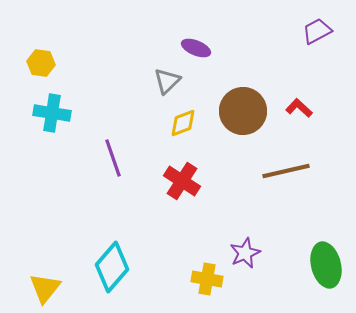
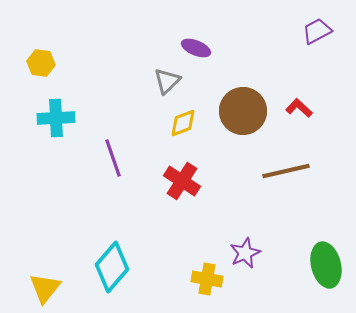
cyan cross: moved 4 px right, 5 px down; rotated 12 degrees counterclockwise
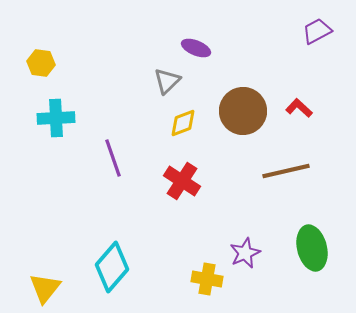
green ellipse: moved 14 px left, 17 px up
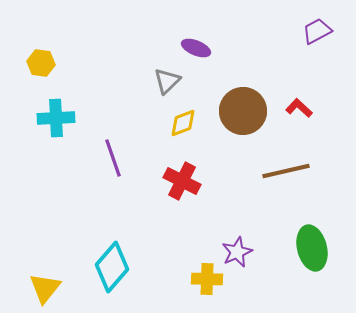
red cross: rotated 6 degrees counterclockwise
purple star: moved 8 px left, 1 px up
yellow cross: rotated 8 degrees counterclockwise
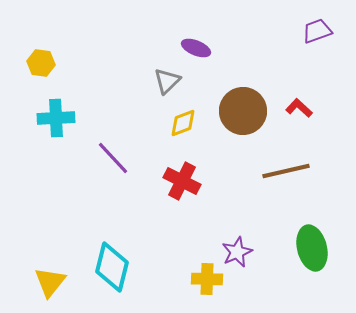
purple trapezoid: rotated 8 degrees clockwise
purple line: rotated 24 degrees counterclockwise
cyan diamond: rotated 27 degrees counterclockwise
yellow triangle: moved 5 px right, 6 px up
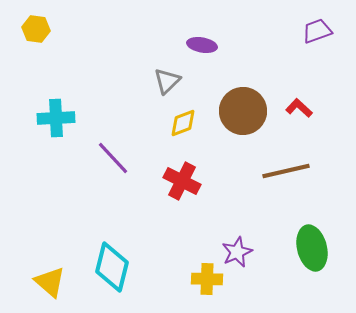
purple ellipse: moved 6 px right, 3 px up; rotated 12 degrees counterclockwise
yellow hexagon: moved 5 px left, 34 px up
yellow triangle: rotated 28 degrees counterclockwise
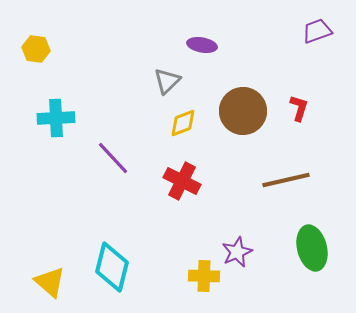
yellow hexagon: moved 20 px down
red L-shape: rotated 64 degrees clockwise
brown line: moved 9 px down
yellow cross: moved 3 px left, 3 px up
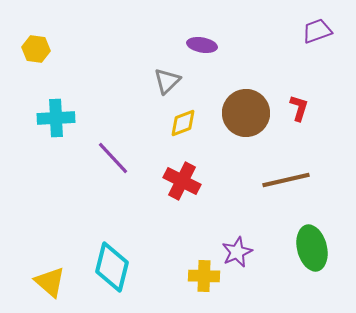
brown circle: moved 3 px right, 2 px down
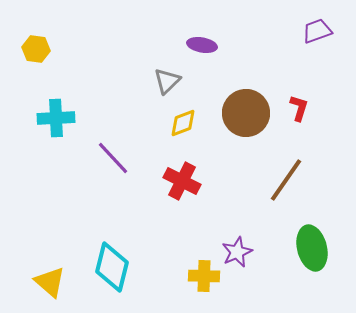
brown line: rotated 42 degrees counterclockwise
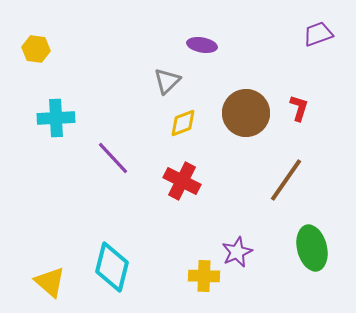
purple trapezoid: moved 1 px right, 3 px down
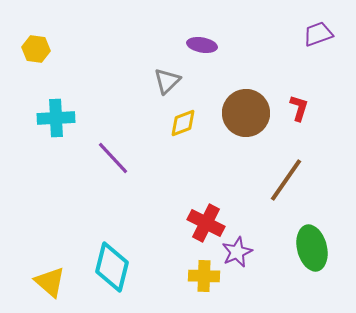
red cross: moved 24 px right, 42 px down
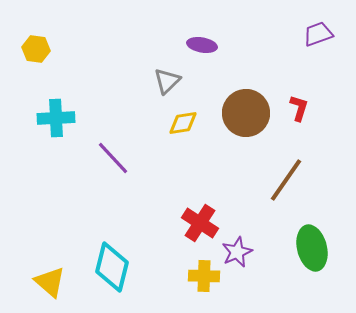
yellow diamond: rotated 12 degrees clockwise
red cross: moved 6 px left; rotated 6 degrees clockwise
